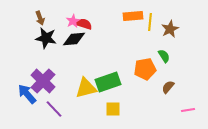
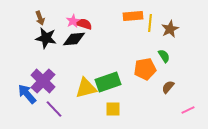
yellow line: moved 1 px down
pink line: rotated 16 degrees counterclockwise
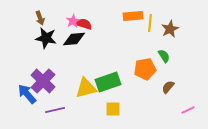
purple line: moved 1 px right, 1 px down; rotated 60 degrees counterclockwise
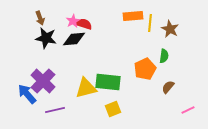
brown star: rotated 18 degrees counterclockwise
green semicircle: rotated 40 degrees clockwise
orange pentagon: rotated 15 degrees counterclockwise
green rectangle: rotated 25 degrees clockwise
yellow square: rotated 21 degrees counterclockwise
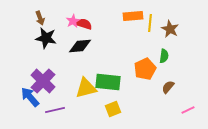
black diamond: moved 6 px right, 7 px down
blue arrow: moved 3 px right, 3 px down
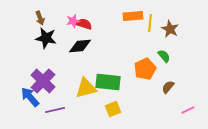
pink star: rotated 16 degrees clockwise
green semicircle: rotated 48 degrees counterclockwise
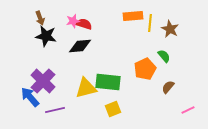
black star: moved 2 px up
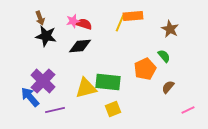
yellow line: moved 30 px left; rotated 18 degrees clockwise
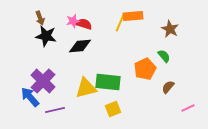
pink line: moved 2 px up
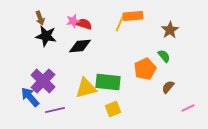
brown star: moved 1 px down; rotated 12 degrees clockwise
